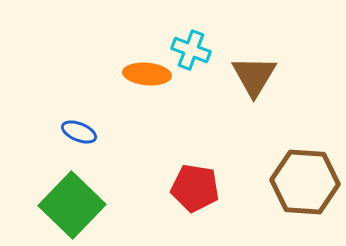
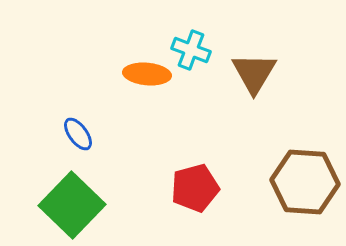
brown triangle: moved 3 px up
blue ellipse: moved 1 px left, 2 px down; rotated 32 degrees clockwise
red pentagon: rotated 24 degrees counterclockwise
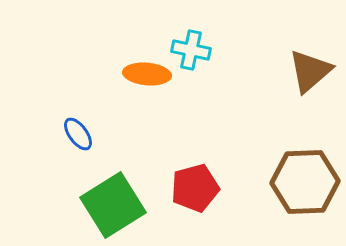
cyan cross: rotated 9 degrees counterclockwise
brown triangle: moved 56 px right, 2 px up; rotated 18 degrees clockwise
brown hexagon: rotated 6 degrees counterclockwise
green square: moved 41 px right; rotated 14 degrees clockwise
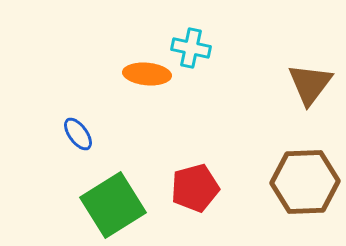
cyan cross: moved 2 px up
brown triangle: moved 13 px down; rotated 12 degrees counterclockwise
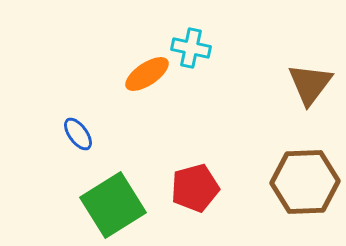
orange ellipse: rotated 39 degrees counterclockwise
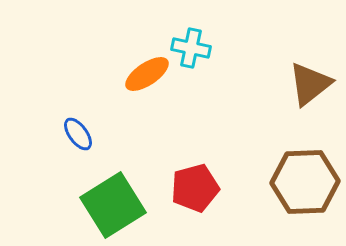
brown triangle: rotated 15 degrees clockwise
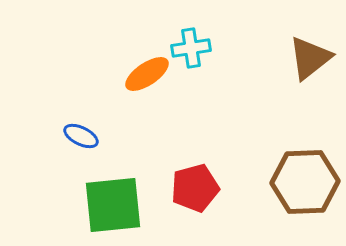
cyan cross: rotated 21 degrees counterclockwise
brown triangle: moved 26 px up
blue ellipse: moved 3 px right, 2 px down; rotated 28 degrees counterclockwise
green square: rotated 26 degrees clockwise
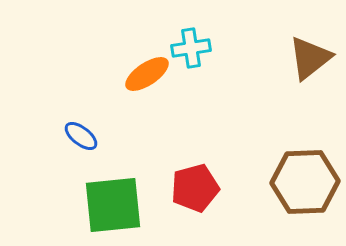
blue ellipse: rotated 12 degrees clockwise
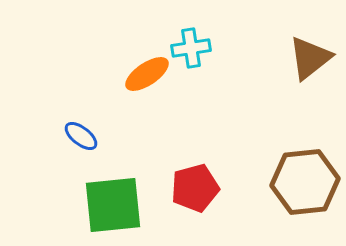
brown hexagon: rotated 4 degrees counterclockwise
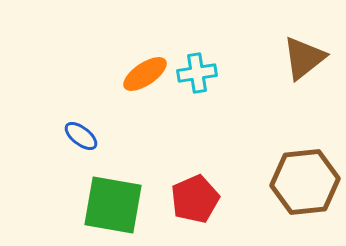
cyan cross: moved 6 px right, 25 px down
brown triangle: moved 6 px left
orange ellipse: moved 2 px left
red pentagon: moved 11 px down; rotated 9 degrees counterclockwise
green square: rotated 16 degrees clockwise
